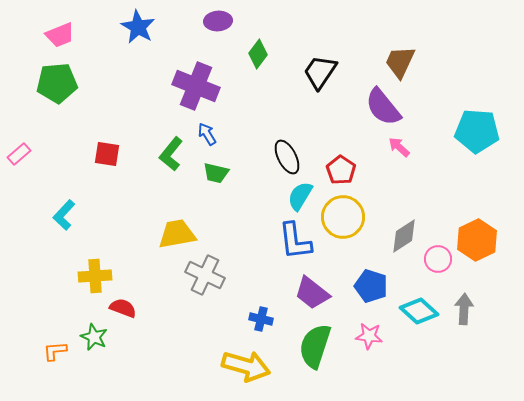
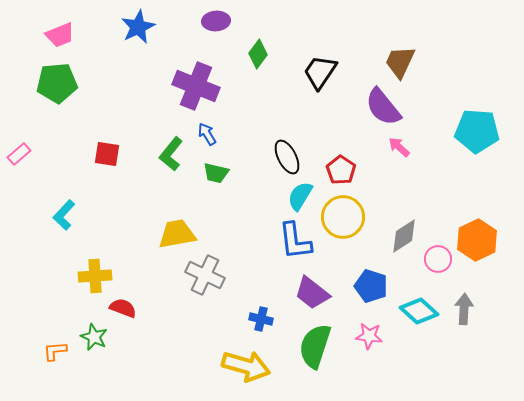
purple ellipse: moved 2 px left
blue star: rotated 16 degrees clockwise
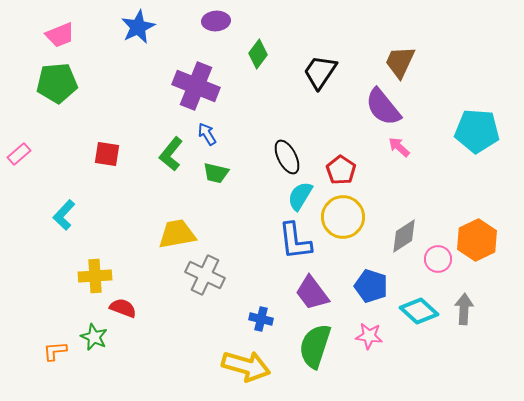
purple trapezoid: rotated 15 degrees clockwise
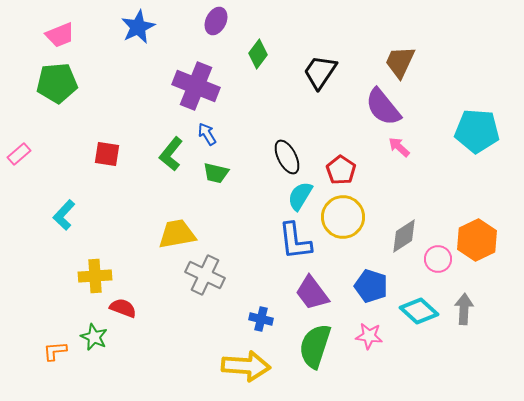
purple ellipse: rotated 60 degrees counterclockwise
yellow arrow: rotated 12 degrees counterclockwise
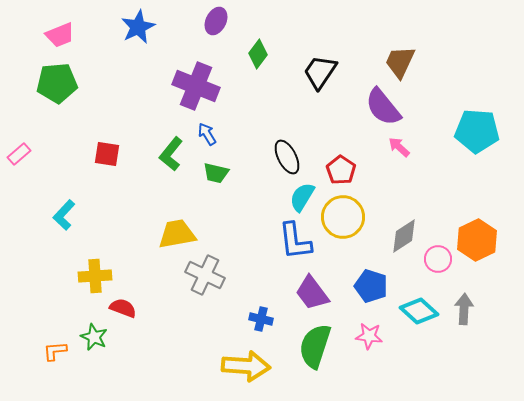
cyan semicircle: moved 2 px right, 1 px down
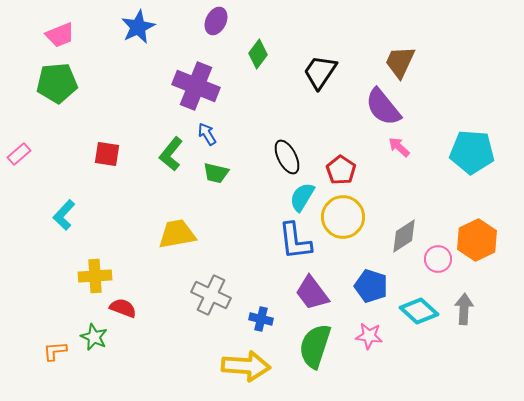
cyan pentagon: moved 5 px left, 21 px down
gray cross: moved 6 px right, 20 px down
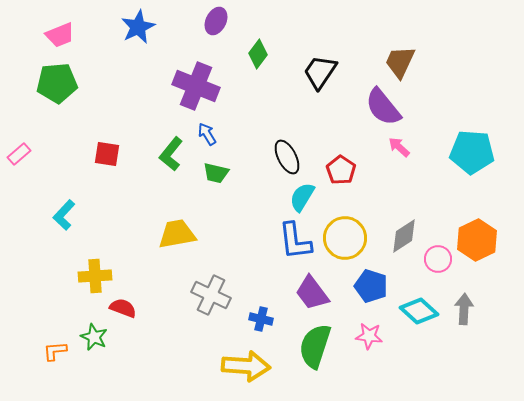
yellow circle: moved 2 px right, 21 px down
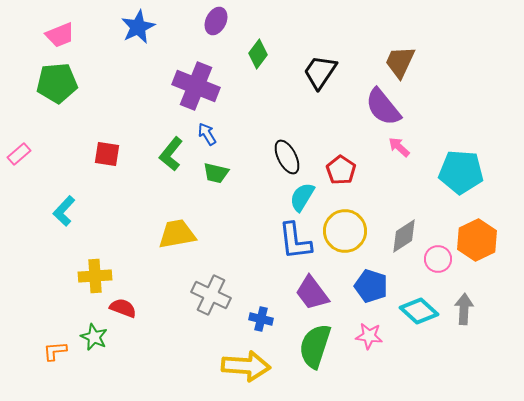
cyan pentagon: moved 11 px left, 20 px down
cyan L-shape: moved 4 px up
yellow circle: moved 7 px up
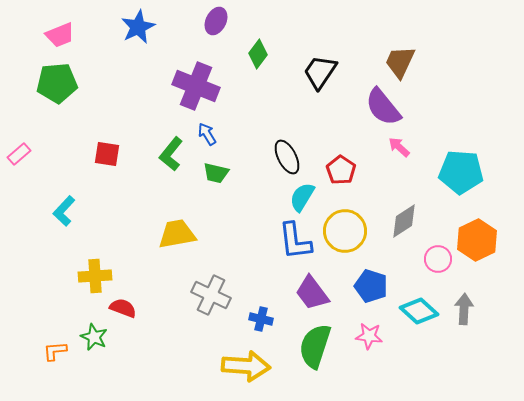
gray diamond: moved 15 px up
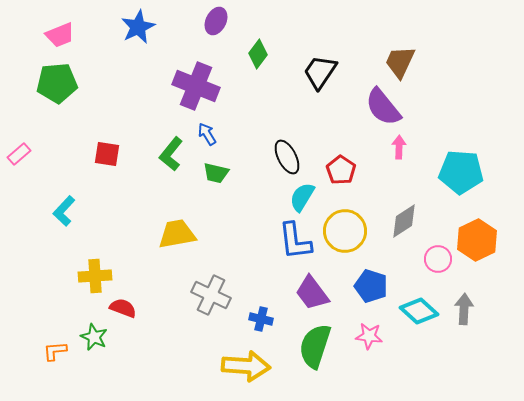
pink arrow: rotated 50 degrees clockwise
